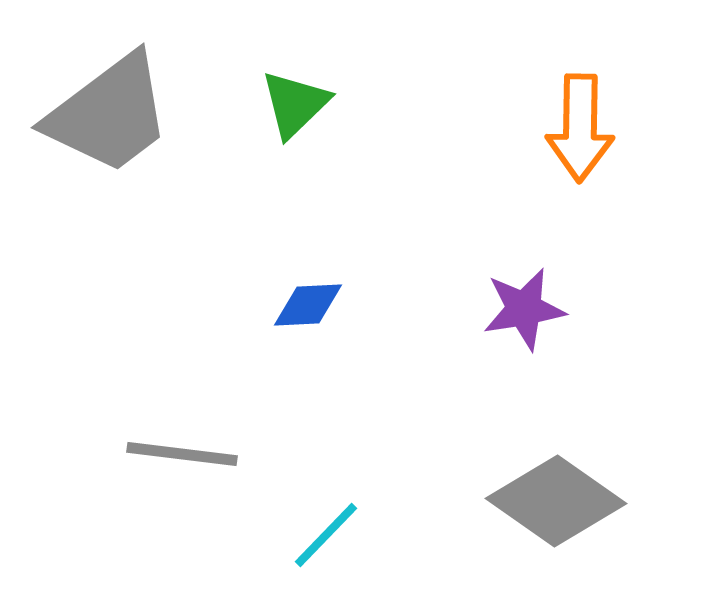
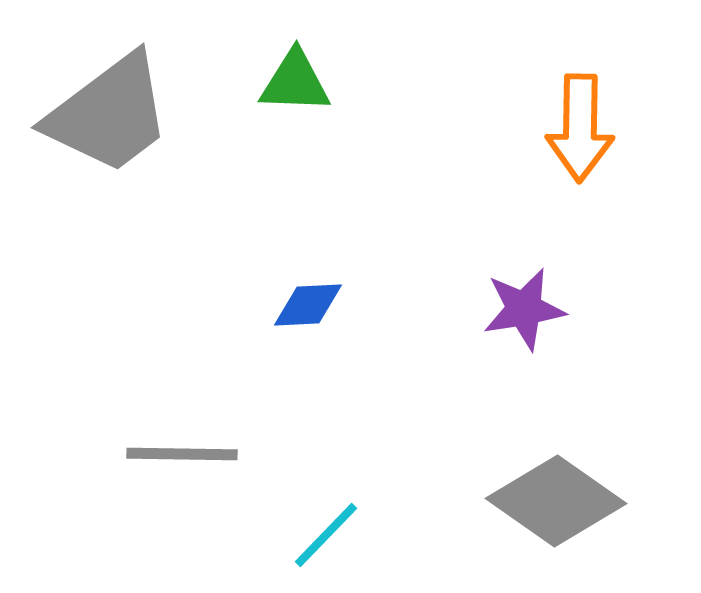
green triangle: moved 22 px up; rotated 46 degrees clockwise
gray line: rotated 6 degrees counterclockwise
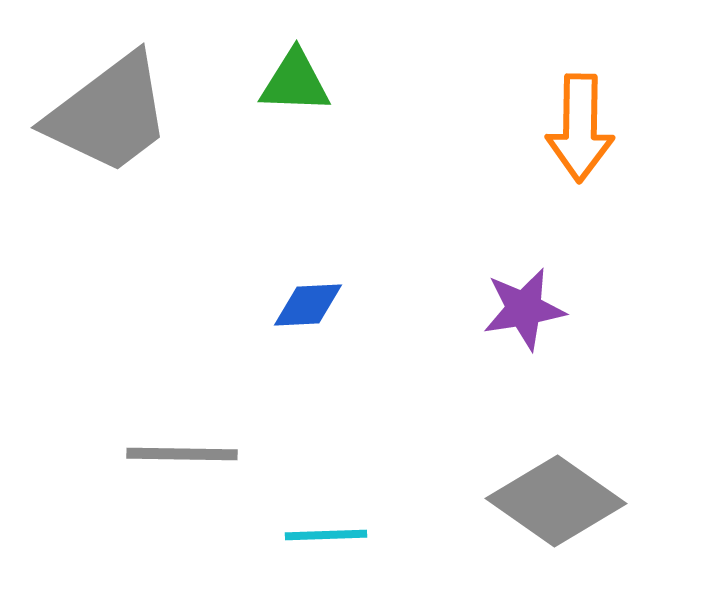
cyan line: rotated 44 degrees clockwise
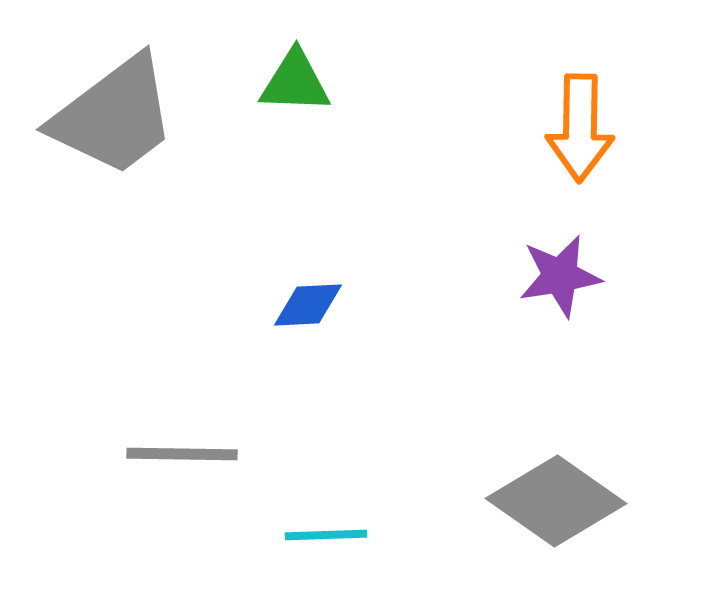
gray trapezoid: moved 5 px right, 2 px down
purple star: moved 36 px right, 33 px up
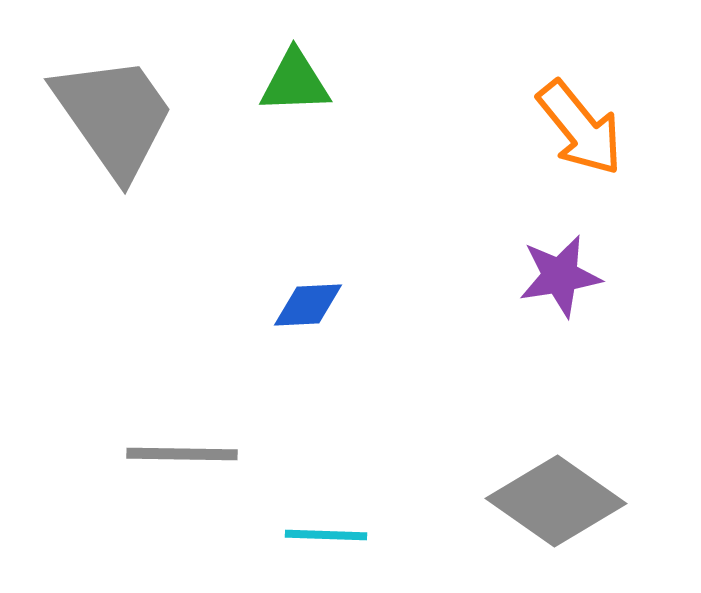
green triangle: rotated 4 degrees counterclockwise
gray trapezoid: rotated 88 degrees counterclockwise
orange arrow: rotated 40 degrees counterclockwise
cyan line: rotated 4 degrees clockwise
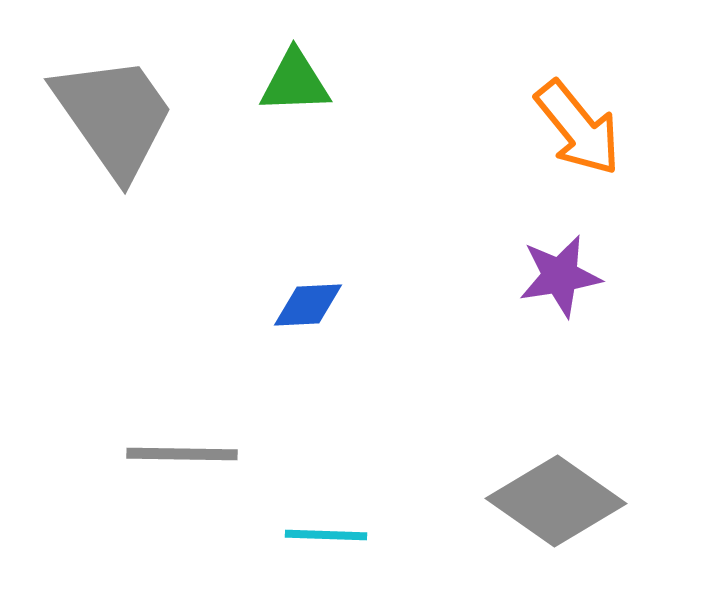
orange arrow: moved 2 px left
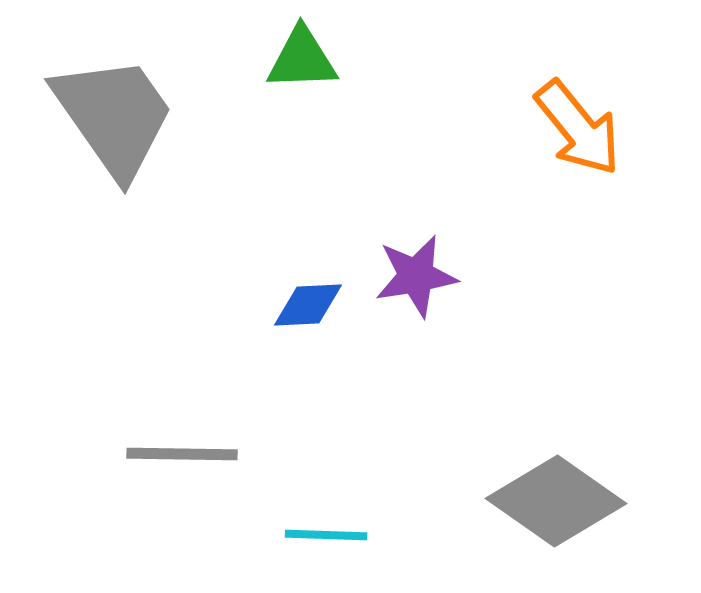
green triangle: moved 7 px right, 23 px up
purple star: moved 144 px left
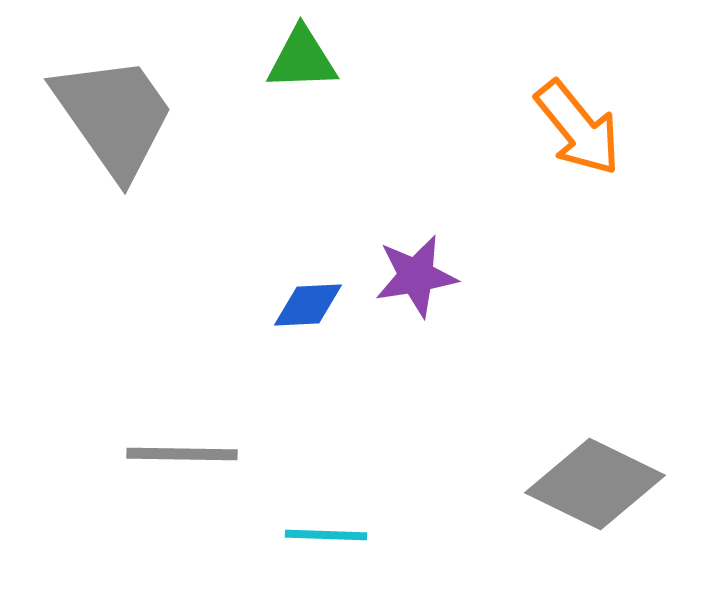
gray diamond: moved 39 px right, 17 px up; rotated 9 degrees counterclockwise
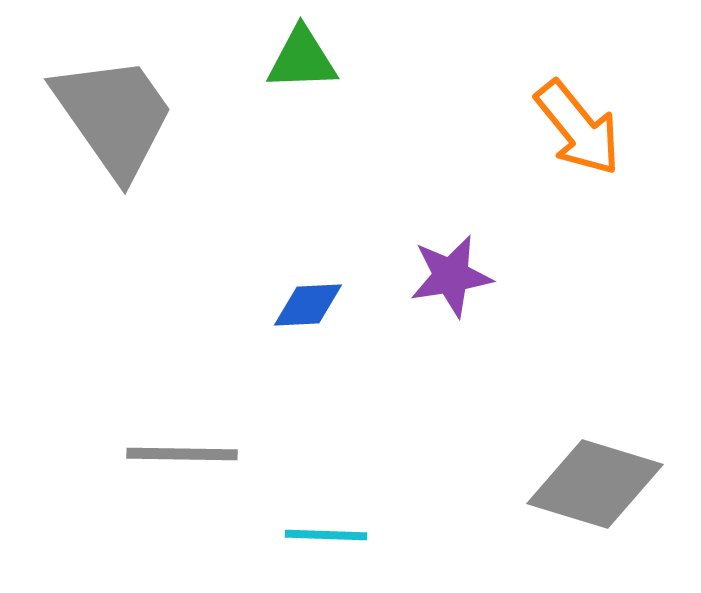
purple star: moved 35 px right
gray diamond: rotated 9 degrees counterclockwise
